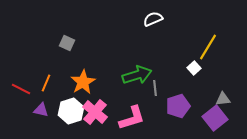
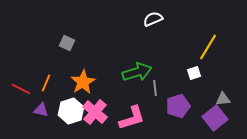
white square: moved 5 px down; rotated 24 degrees clockwise
green arrow: moved 3 px up
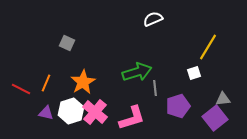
purple triangle: moved 5 px right, 3 px down
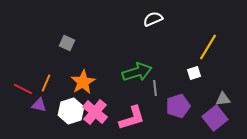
red line: moved 2 px right
purple triangle: moved 7 px left, 8 px up
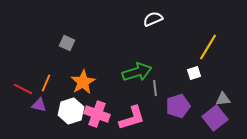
pink cross: moved 2 px right, 2 px down; rotated 20 degrees counterclockwise
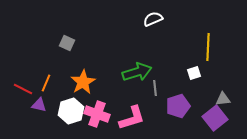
yellow line: rotated 28 degrees counterclockwise
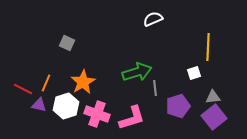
gray triangle: moved 10 px left, 2 px up
white hexagon: moved 5 px left, 5 px up
purple square: moved 1 px left, 1 px up
